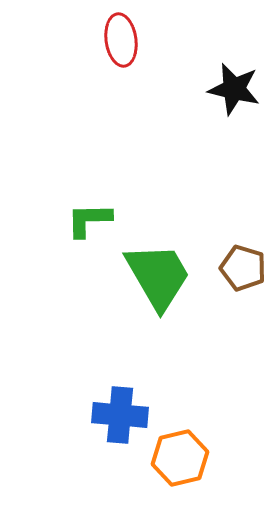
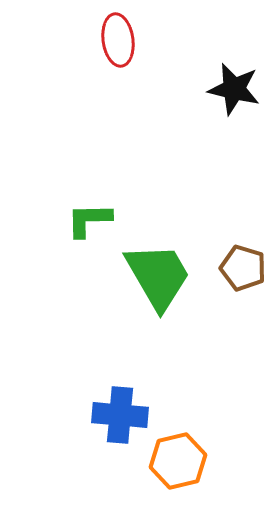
red ellipse: moved 3 px left
orange hexagon: moved 2 px left, 3 px down
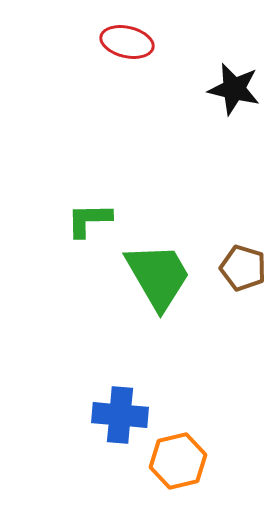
red ellipse: moved 9 px right, 2 px down; rotated 69 degrees counterclockwise
